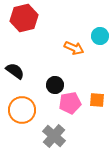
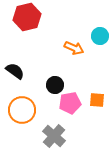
red hexagon: moved 3 px right, 1 px up
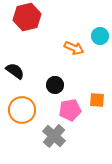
pink pentagon: moved 7 px down
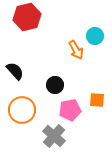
cyan circle: moved 5 px left
orange arrow: moved 2 px right, 2 px down; rotated 36 degrees clockwise
black semicircle: rotated 12 degrees clockwise
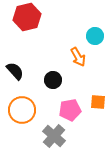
orange arrow: moved 2 px right, 7 px down
black circle: moved 2 px left, 5 px up
orange square: moved 1 px right, 2 px down
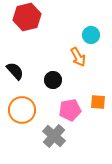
cyan circle: moved 4 px left, 1 px up
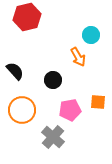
gray cross: moved 1 px left, 1 px down
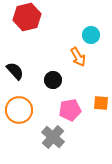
orange square: moved 3 px right, 1 px down
orange circle: moved 3 px left
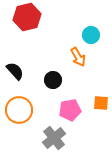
gray cross: moved 1 px right, 1 px down; rotated 10 degrees clockwise
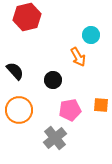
orange square: moved 2 px down
gray cross: moved 1 px right
